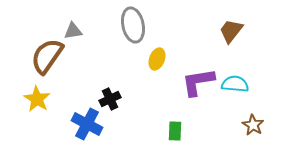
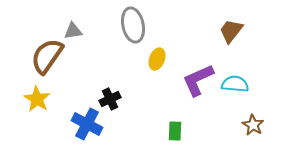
purple L-shape: moved 2 px up; rotated 15 degrees counterclockwise
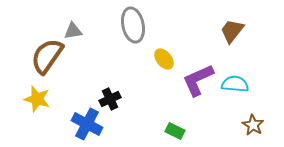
brown trapezoid: moved 1 px right
yellow ellipse: moved 7 px right; rotated 60 degrees counterclockwise
yellow star: rotated 16 degrees counterclockwise
green rectangle: rotated 66 degrees counterclockwise
